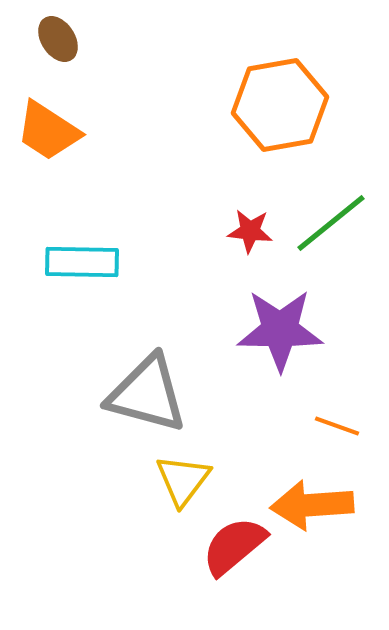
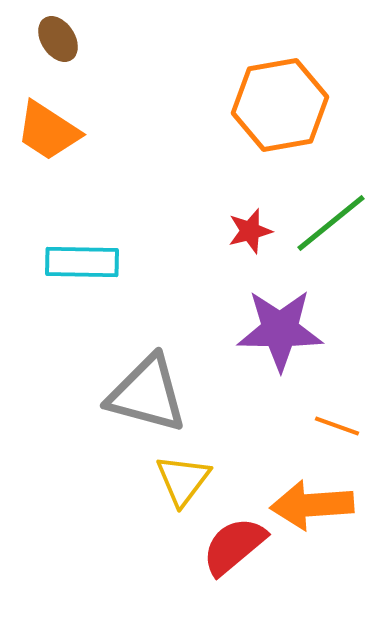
red star: rotated 21 degrees counterclockwise
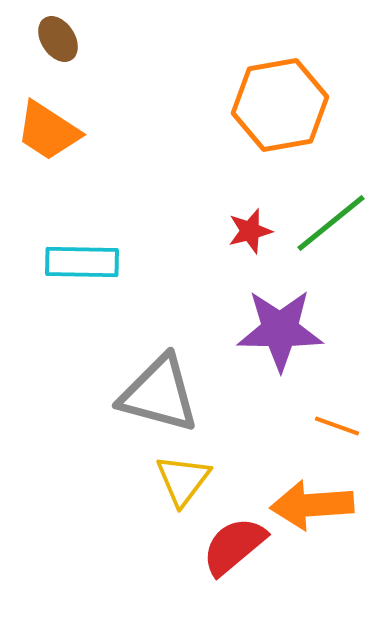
gray triangle: moved 12 px right
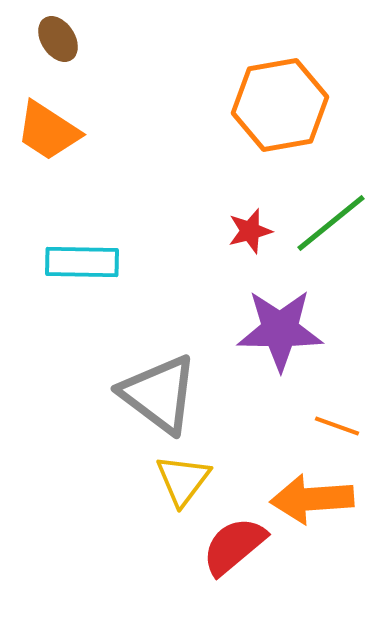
gray triangle: rotated 22 degrees clockwise
orange arrow: moved 6 px up
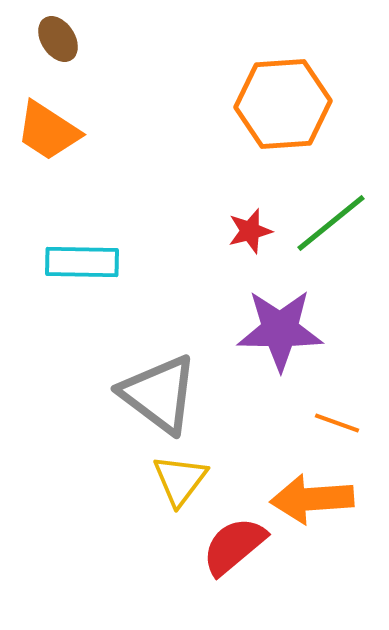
orange hexagon: moved 3 px right, 1 px up; rotated 6 degrees clockwise
orange line: moved 3 px up
yellow triangle: moved 3 px left
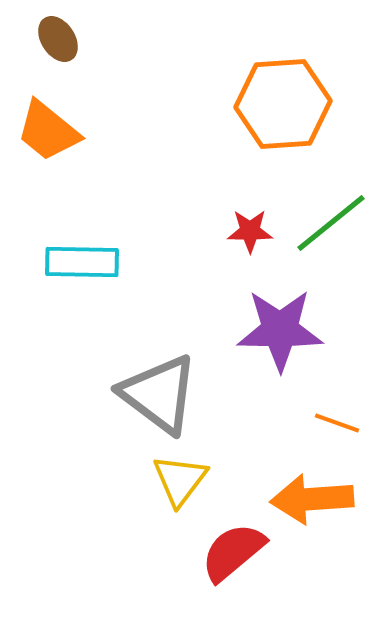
orange trapezoid: rotated 6 degrees clockwise
red star: rotated 15 degrees clockwise
red semicircle: moved 1 px left, 6 px down
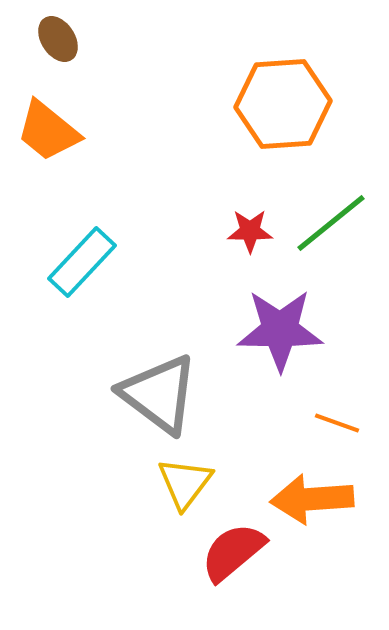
cyan rectangle: rotated 48 degrees counterclockwise
yellow triangle: moved 5 px right, 3 px down
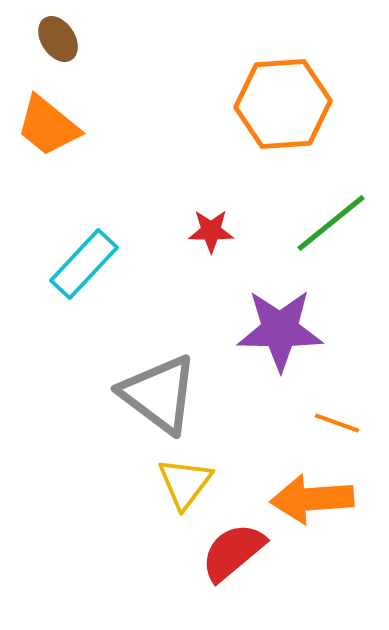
orange trapezoid: moved 5 px up
red star: moved 39 px left
cyan rectangle: moved 2 px right, 2 px down
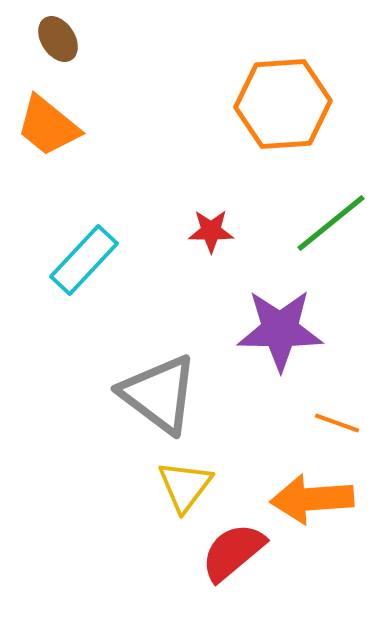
cyan rectangle: moved 4 px up
yellow triangle: moved 3 px down
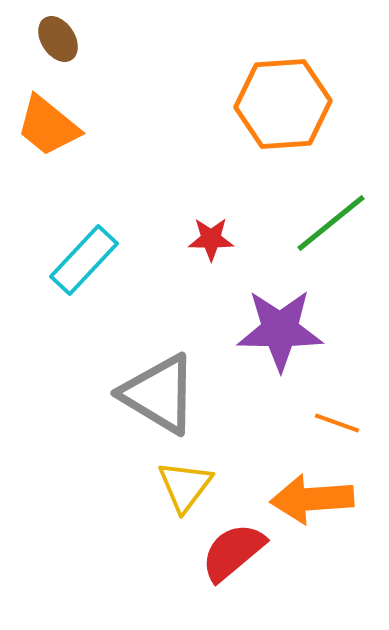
red star: moved 8 px down
gray triangle: rotated 6 degrees counterclockwise
